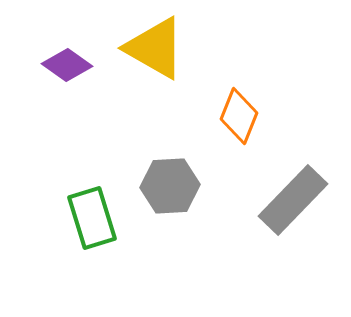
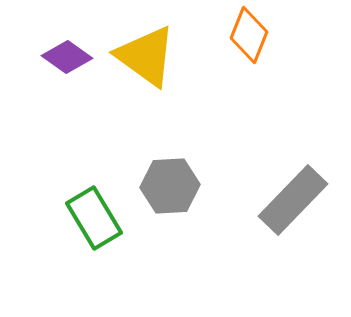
yellow triangle: moved 9 px left, 8 px down; rotated 6 degrees clockwise
purple diamond: moved 8 px up
orange diamond: moved 10 px right, 81 px up
green rectangle: moved 2 px right; rotated 14 degrees counterclockwise
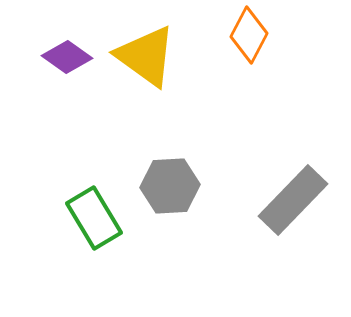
orange diamond: rotated 6 degrees clockwise
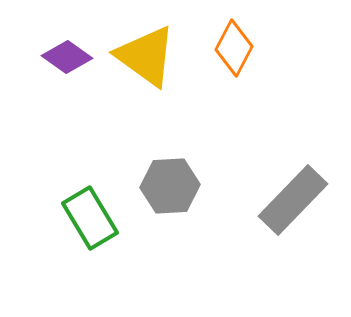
orange diamond: moved 15 px left, 13 px down
green rectangle: moved 4 px left
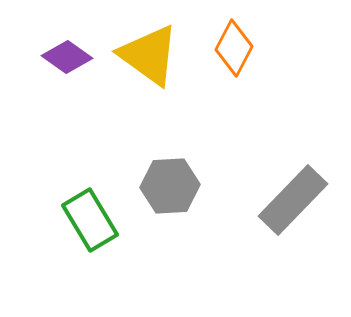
yellow triangle: moved 3 px right, 1 px up
green rectangle: moved 2 px down
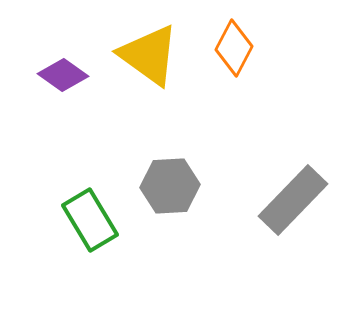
purple diamond: moved 4 px left, 18 px down
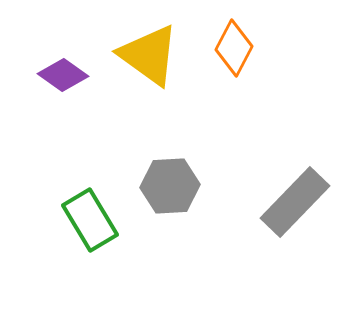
gray rectangle: moved 2 px right, 2 px down
